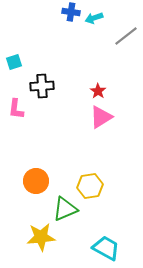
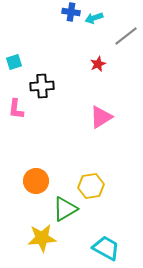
red star: moved 27 px up; rotated 14 degrees clockwise
yellow hexagon: moved 1 px right
green triangle: rotated 8 degrees counterclockwise
yellow star: moved 1 px right, 1 px down
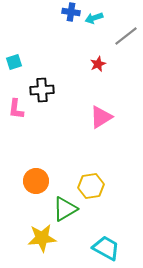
black cross: moved 4 px down
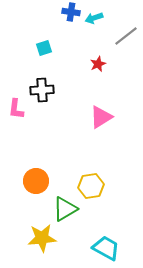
cyan square: moved 30 px right, 14 px up
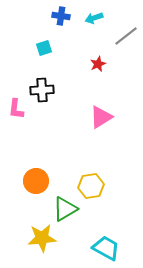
blue cross: moved 10 px left, 4 px down
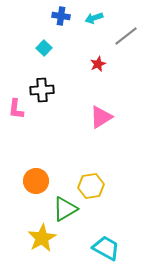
cyan square: rotated 28 degrees counterclockwise
yellow star: rotated 24 degrees counterclockwise
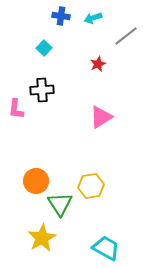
cyan arrow: moved 1 px left
green triangle: moved 5 px left, 5 px up; rotated 32 degrees counterclockwise
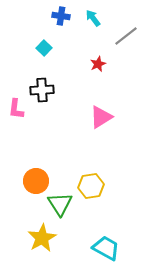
cyan arrow: rotated 72 degrees clockwise
